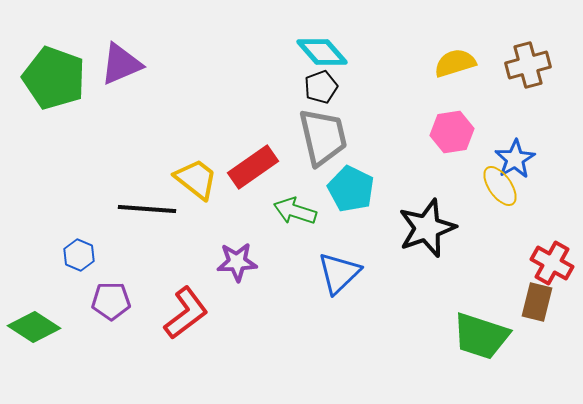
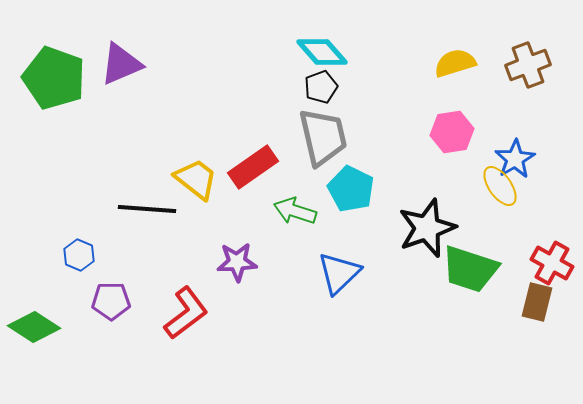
brown cross: rotated 6 degrees counterclockwise
green trapezoid: moved 11 px left, 67 px up
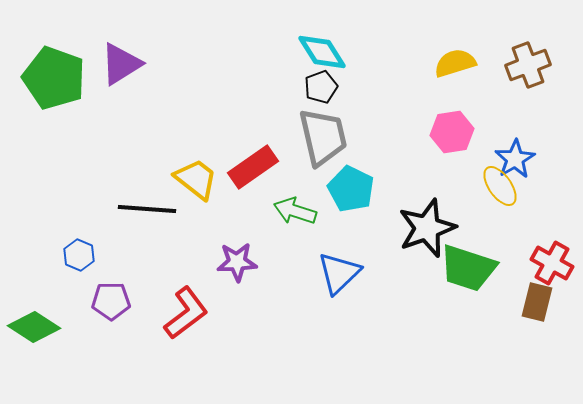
cyan diamond: rotated 9 degrees clockwise
purple triangle: rotated 9 degrees counterclockwise
green trapezoid: moved 2 px left, 1 px up
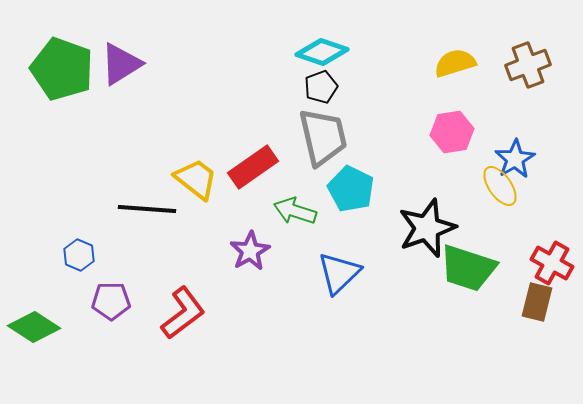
cyan diamond: rotated 39 degrees counterclockwise
green pentagon: moved 8 px right, 9 px up
purple star: moved 13 px right, 11 px up; rotated 27 degrees counterclockwise
red L-shape: moved 3 px left
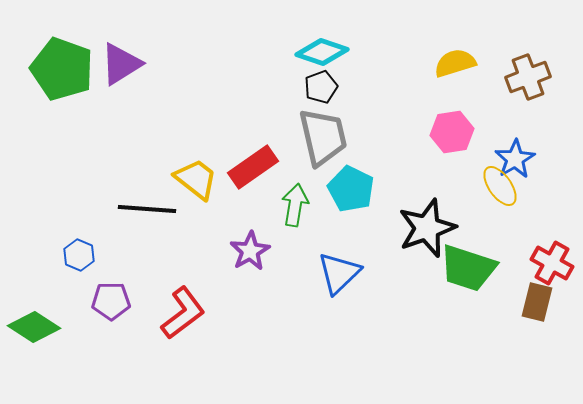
brown cross: moved 12 px down
green arrow: moved 6 px up; rotated 81 degrees clockwise
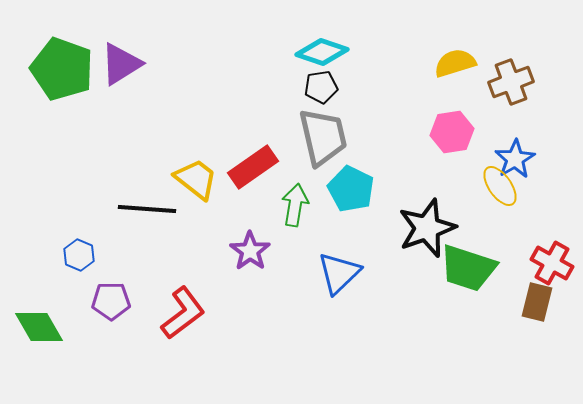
brown cross: moved 17 px left, 5 px down
black pentagon: rotated 12 degrees clockwise
purple star: rotated 6 degrees counterclockwise
green diamond: moved 5 px right; rotated 27 degrees clockwise
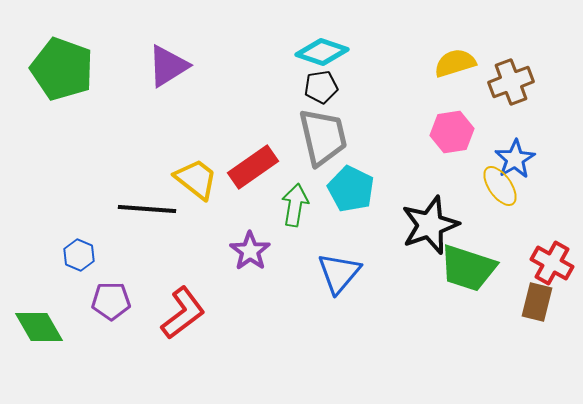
purple triangle: moved 47 px right, 2 px down
black star: moved 3 px right, 3 px up
blue triangle: rotated 6 degrees counterclockwise
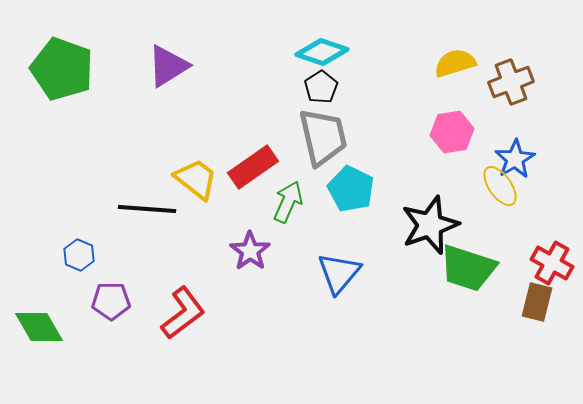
black pentagon: rotated 24 degrees counterclockwise
green arrow: moved 7 px left, 3 px up; rotated 15 degrees clockwise
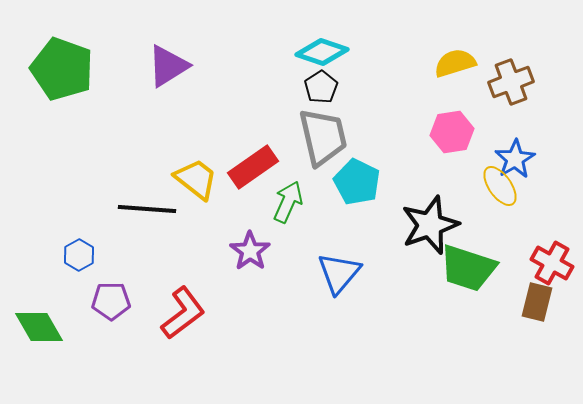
cyan pentagon: moved 6 px right, 7 px up
blue hexagon: rotated 8 degrees clockwise
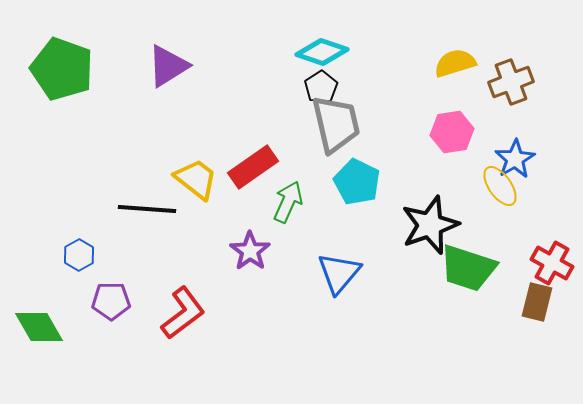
gray trapezoid: moved 13 px right, 13 px up
